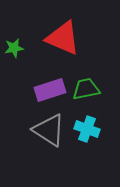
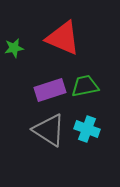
green trapezoid: moved 1 px left, 3 px up
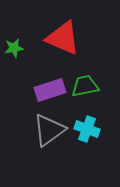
gray triangle: rotated 51 degrees clockwise
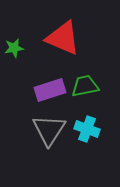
gray triangle: rotated 21 degrees counterclockwise
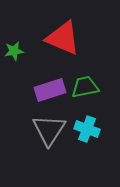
green star: moved 3 px down
green trapezoid: moved 1 px down
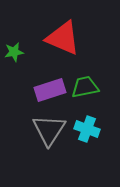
green star: moved 1 px down
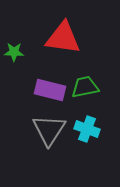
red triangle: rotated 15 degrees counterclockwise
green star: rotated 12 degrees clockwise
purple rectangle: rotated 32 degrees clockwise
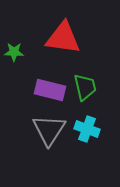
green trapezoid: rotated 88 degrees clockwise
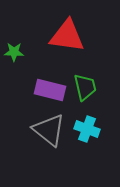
red triangle: moved 4 px right, 2 px up
gray triangle: rotated 24 degrees counterclockwise
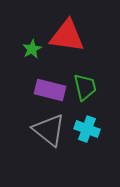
green star: moved 18 px right, 3 px up; rotated 30 degrees counterclockwise
